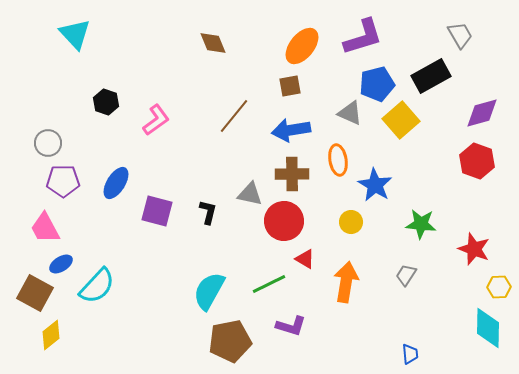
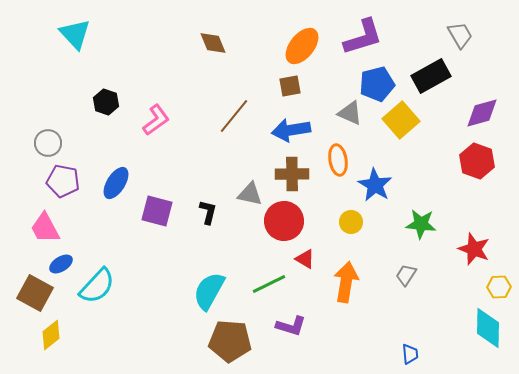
purple pentagon at (63, 181): rotated 12 degrees clockwise
brown pentagon at (230, 341): rotated 15 degrees clockwise
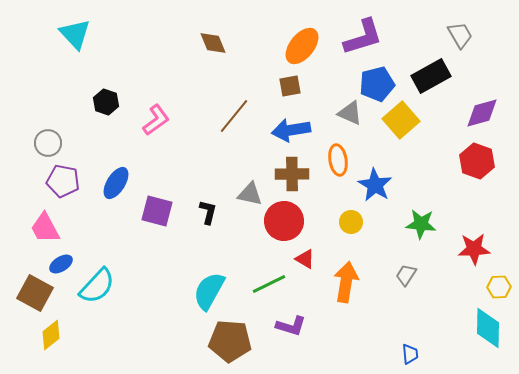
red star at (474, 249): rotated 24 degrees counterclockwise
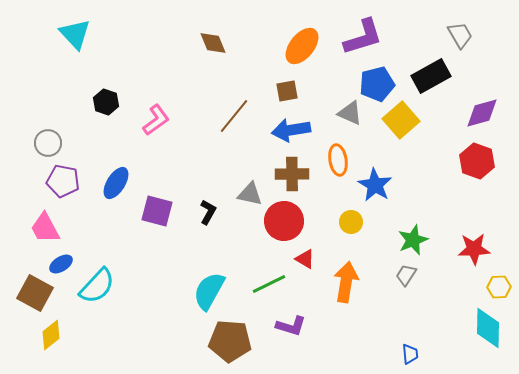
brown square at (290, 86): moved 3 px left, 5 px down
black L-shape at (208, 212): rotated 15 degrees clockwise
green star at (421, 224): moved 8 px left, 16 px down; rotated 28 degrees counterclockwise
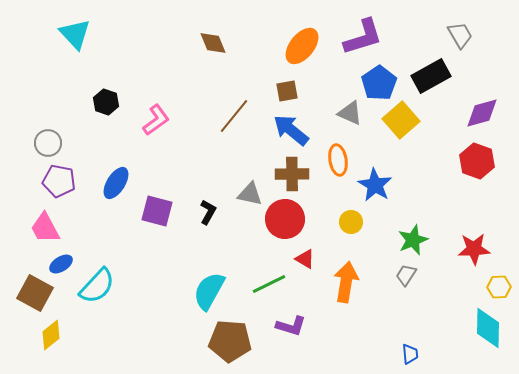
blue pentagon at (377, 84): moved 2 px right, 1 px up; rotated 20 degrees counterclockwise
blue arrow at (291, 130): rotated 48 degrees clockwise
purple pentagon at (63, 181): moved 4 px left
red circle at (284, 221): moved 1 px right, 2 px up
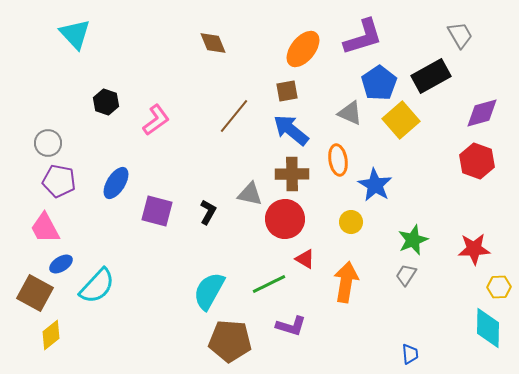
orange ellipse at (302, 46): moved 1 px right, 3 px down
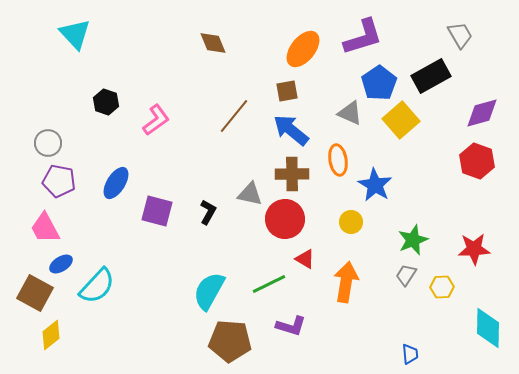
yellow hexagon at (499, 287): moved 57 px left
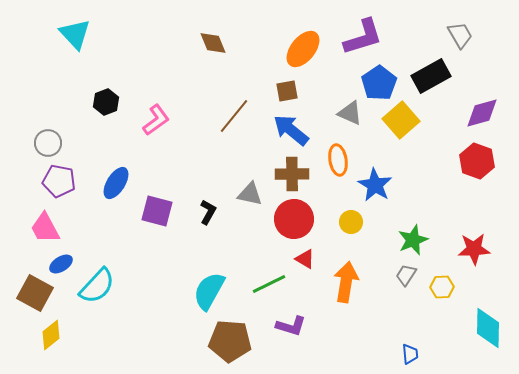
black hexagon at (106, 102): rotated 20 degrees clockwise
red circle at (285, 219): moved 9 px right
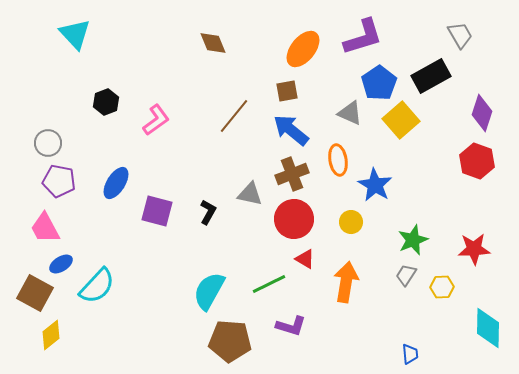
purple diamond at (482, 113): rotated 57 degrees counterclockwise
brown cross at (292, 174): rotated 20 degrees counterclockwise
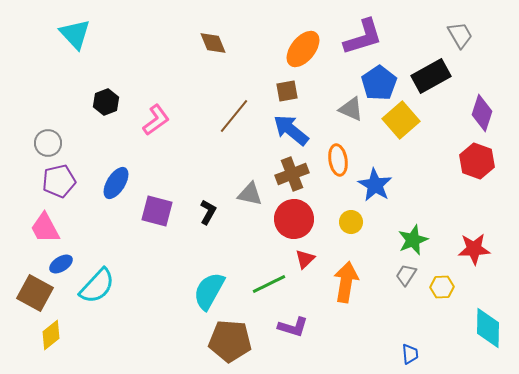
gray triangle at (350, 113): moved 1 px right, 4 px up
purple pentagon at (59, 181): rotated 24 degrees counterclockwise
red triangle at (305, 259): rotated 45 degrees clockwise
purple L-shape at (291, 326): moved 2 px right, 1 px down
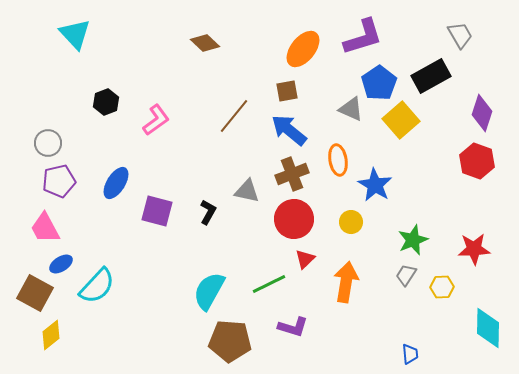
brown diamond at (213, 43): moved 8 px left; rotated 24 degrees counterclockwise
blue arrow at (291, 130): moved 2 px left
gray triangle at (250, 194): moved 3 px left, 3 px up
